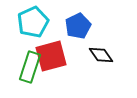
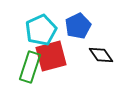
cyan pentagon: moved 8 px right, 8 px down
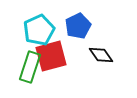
cyan pentagon: moved 2 px left
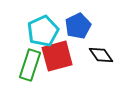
cyan pentagon: moved 4 px right, 1 px down
red square: moved 6 px right
green rectangle: moved 2 px up
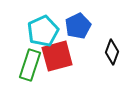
black diamond: moved 11 px right, 3 px up; rotated 55 degrees clockwise
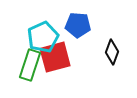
blue pentagon: moved 1 px up; rotated 30 degrees clockwise
cyan pentagon: moved 6 px down
red square: moved 2 px left, 1 px down
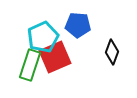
red square: rotated 8 degrees counterclockwise
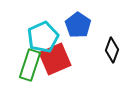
blue pentagon: rotated 30 degrees clockwise
black diamond: moved 2 px up
red square: moved 2 px down
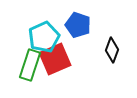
blue pentagon: rotated 15 degrees counterclockwise
cyan pentagon: moved 1 px right
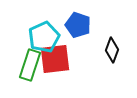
red square: rotated 16 degrees clockwise
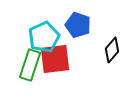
black diamond: rotated 20 degrees clockwise
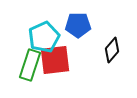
blue pentagon: rotated 20 degrees counterclockwise
red square: moved 1 px down
